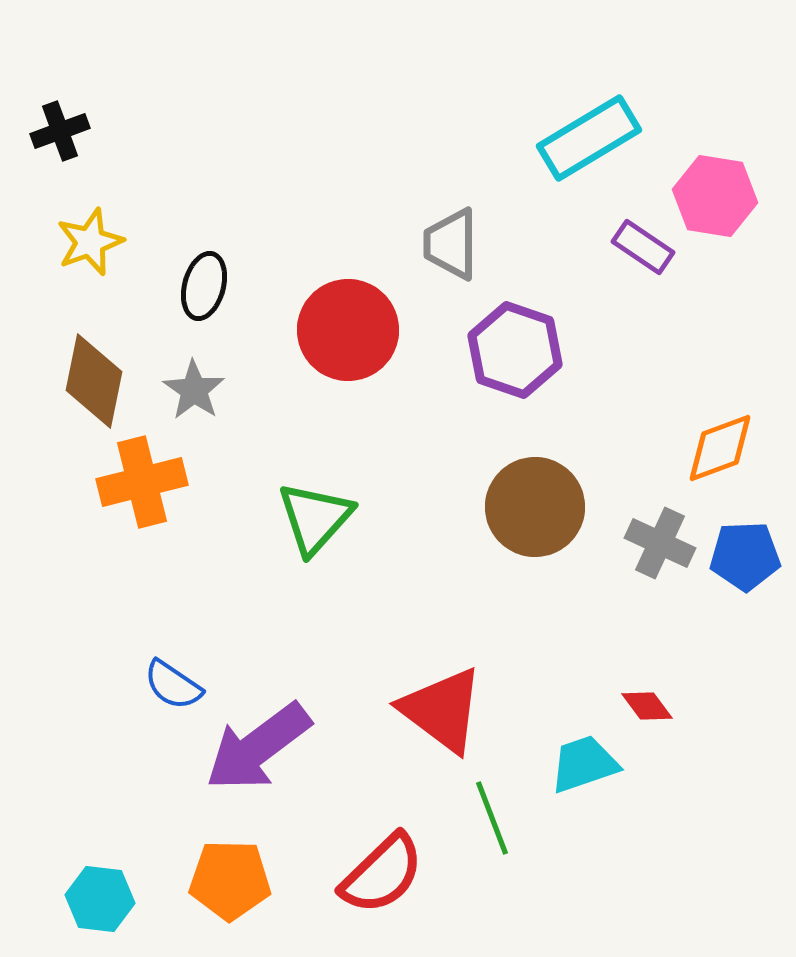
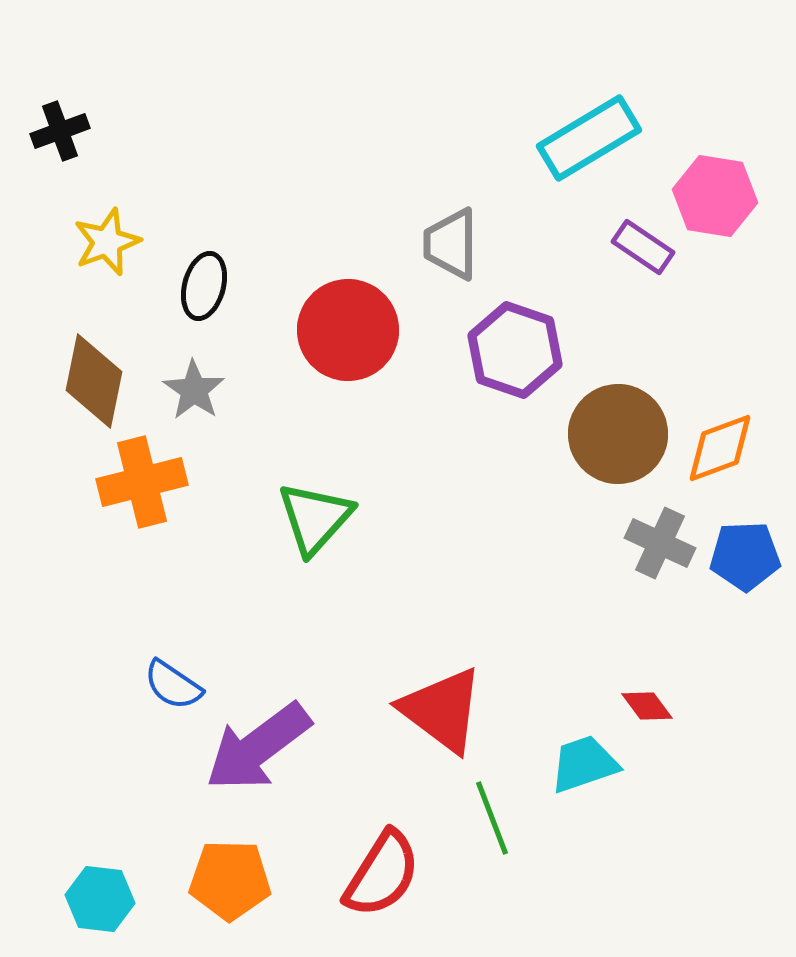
yellow star: moved 17 px right
brown circle: moved 83 px right, 73 px up
red semicircle: rotated 14 degrees counterclockwise
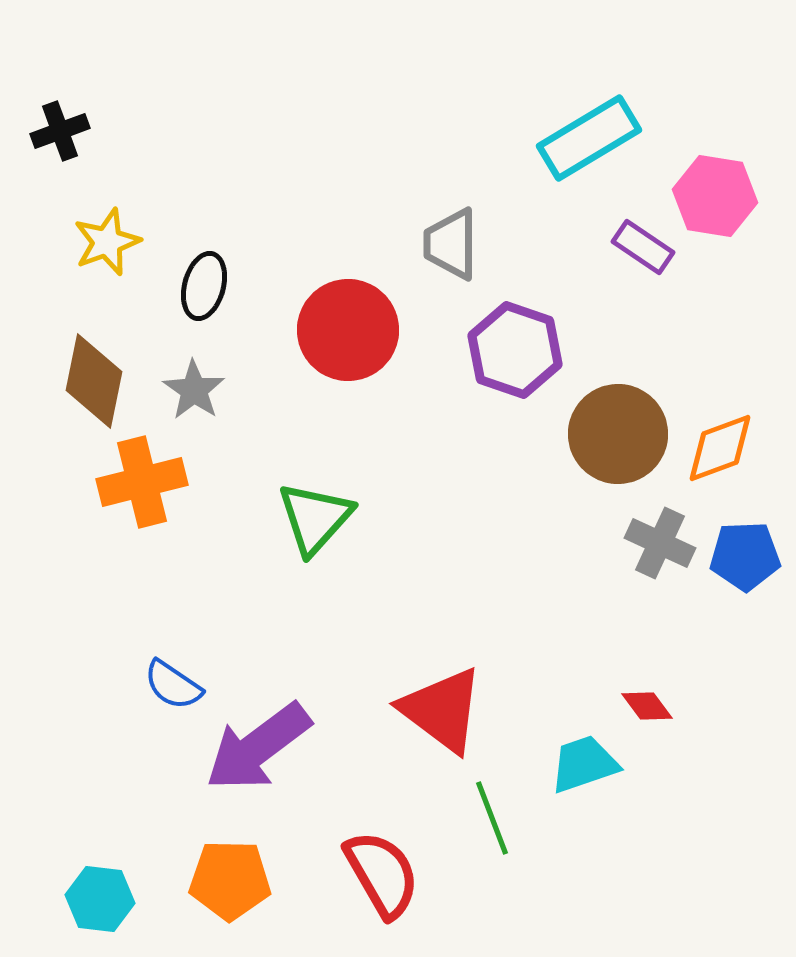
red semicircle: rotated 62 degrees counterclockwise
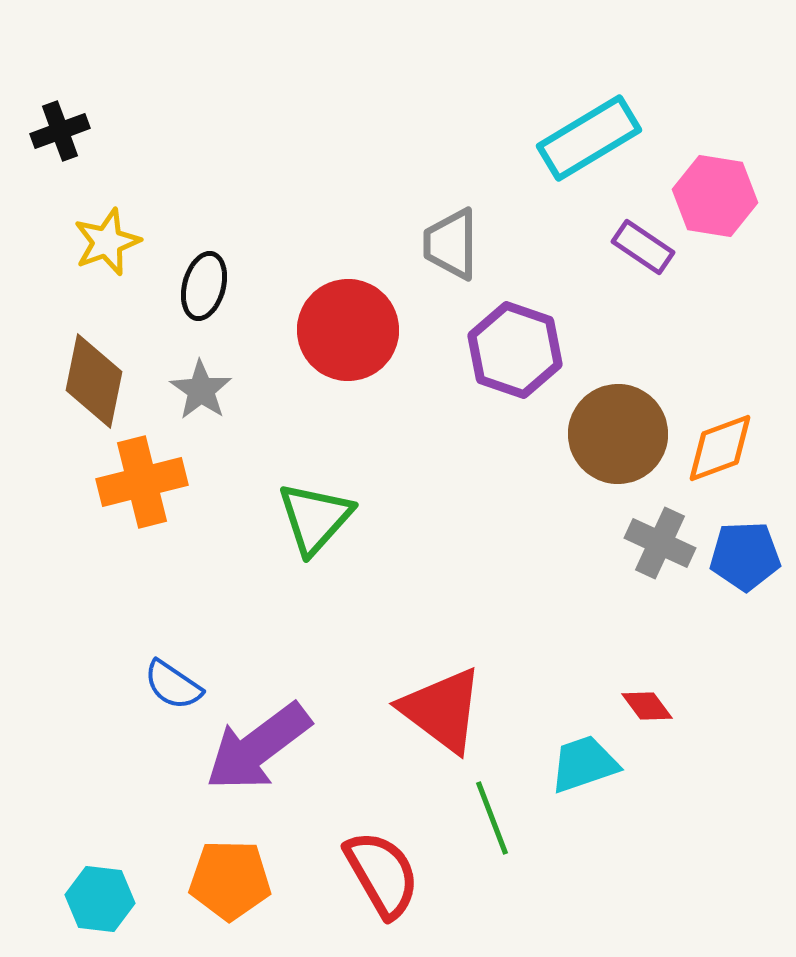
gray star: moved 7 px right
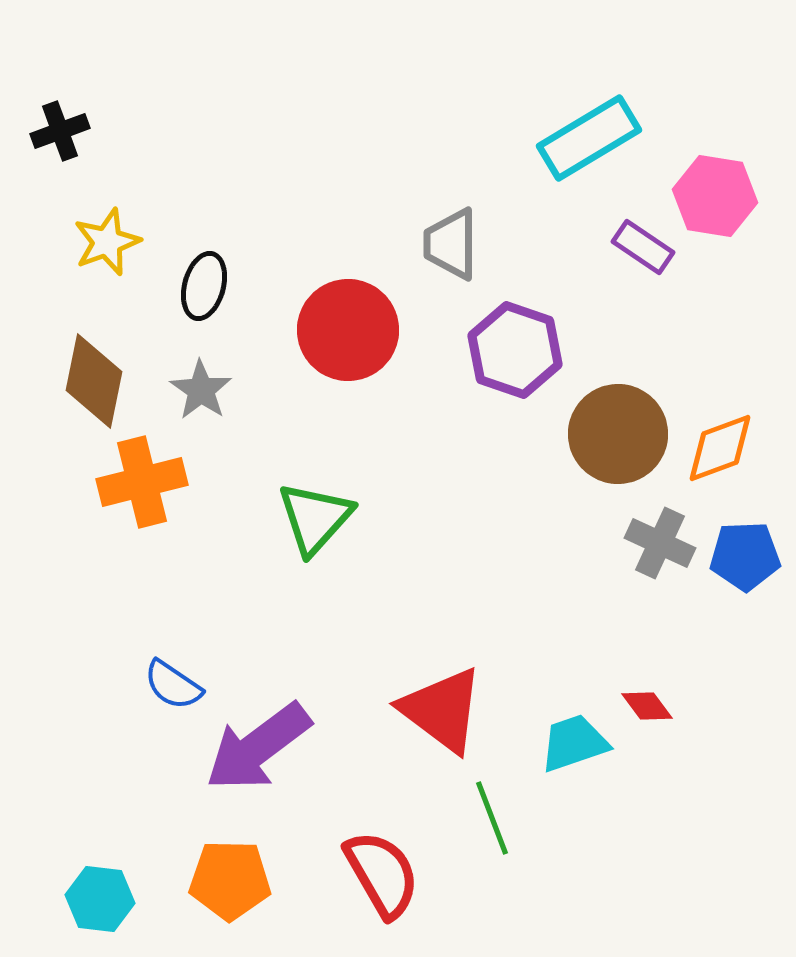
cyan trapezoid: moved 10 px left, 21 px up
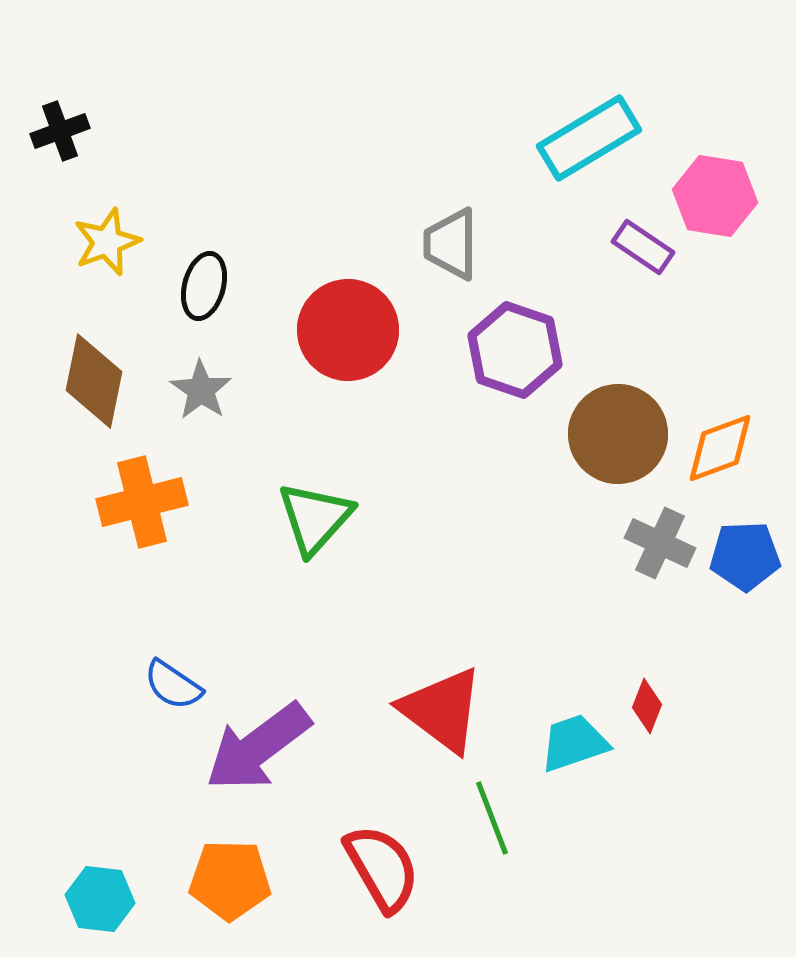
orange cross: moved 20 px down
red diamond: rotated 58 degrees clockwise
red semicircle: moved 6 px up
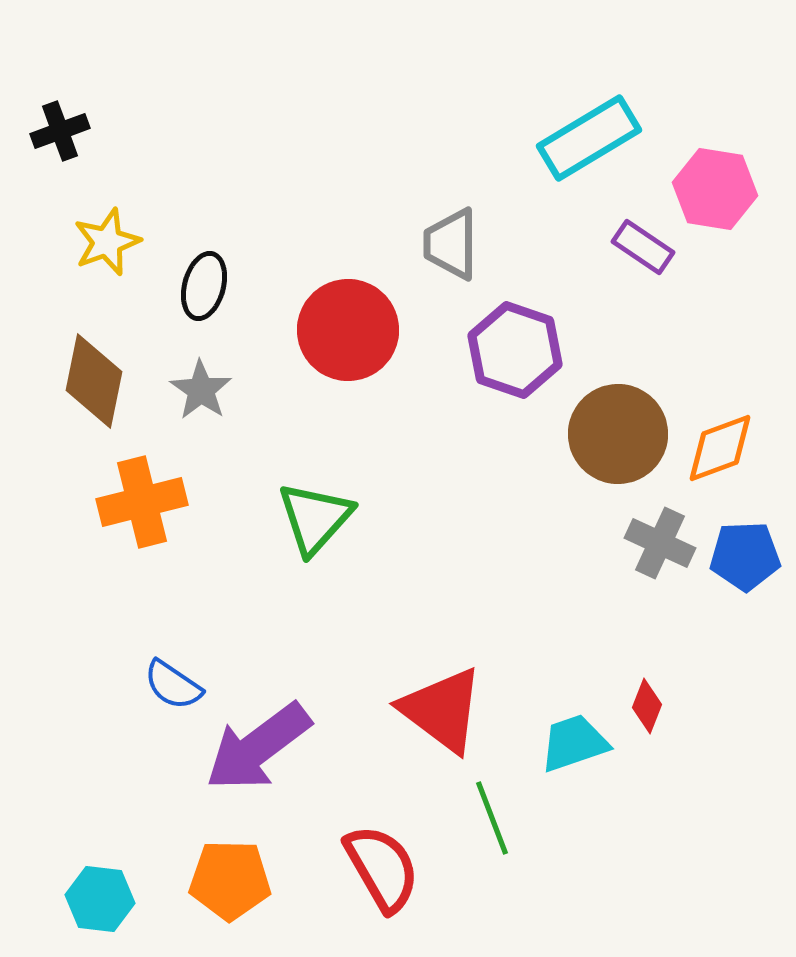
pink hexagon: moved 7 px up
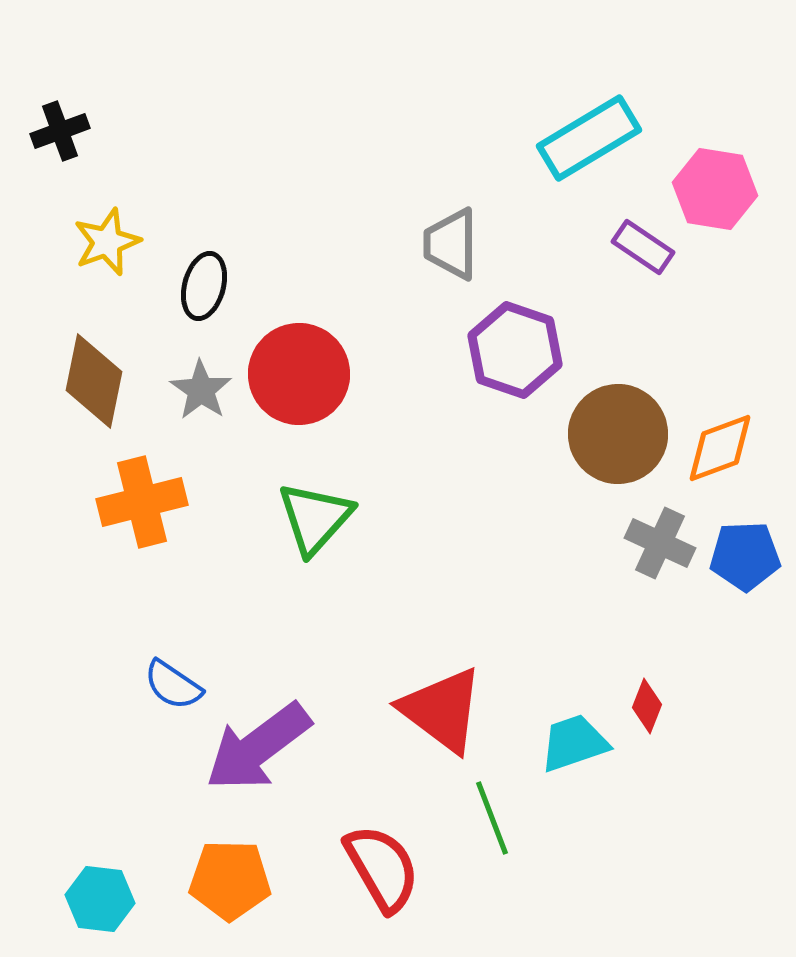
red circle: moved 49 px left, 44 px down
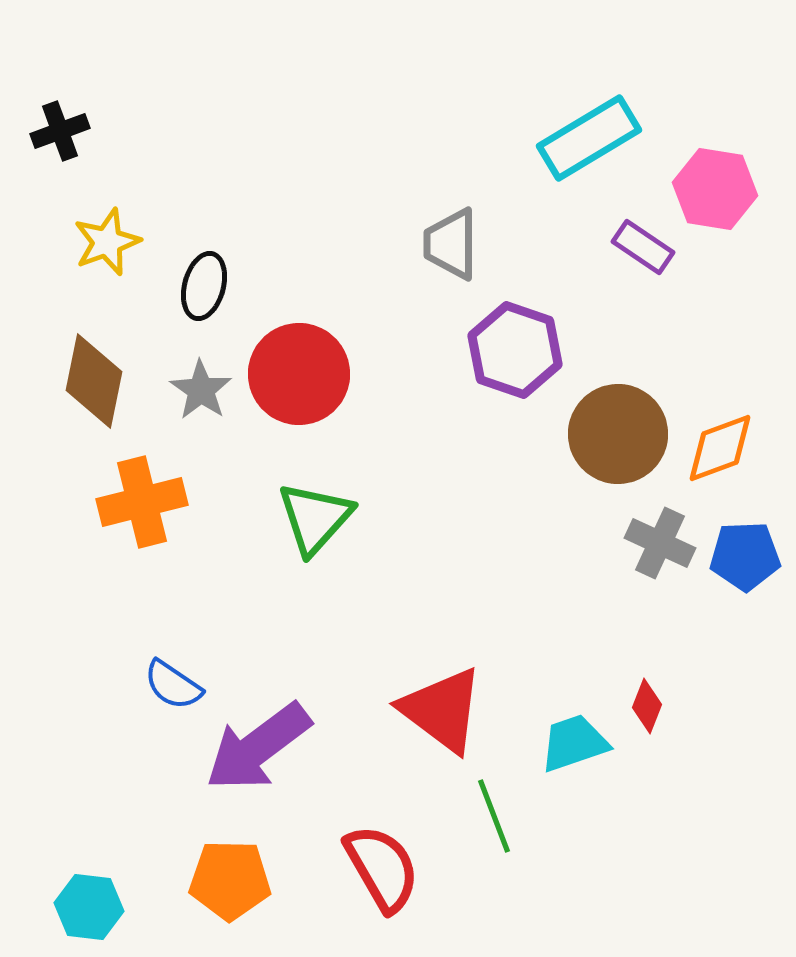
green line: moved 2 px right, 2 px up
cyan hexagon: moved 11 px left, 8 px down
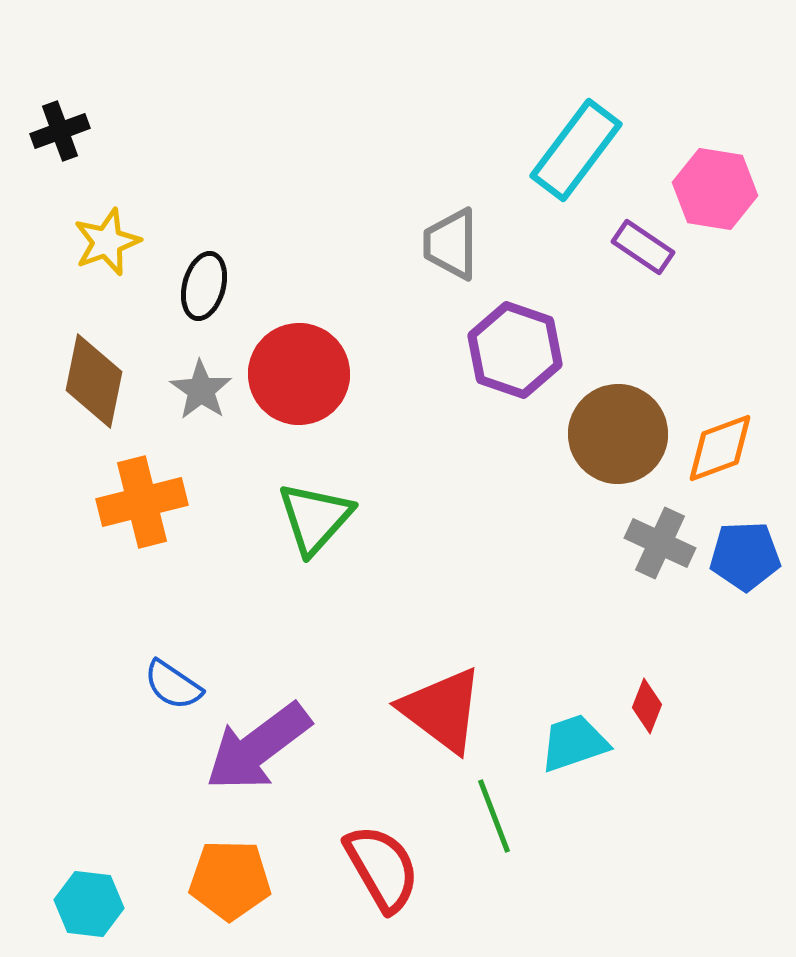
cyan rectangle: moved 13 px left, 12 px down; rotated 22 degrees counterclockwise
cyan hexagon: moved 3 px up
